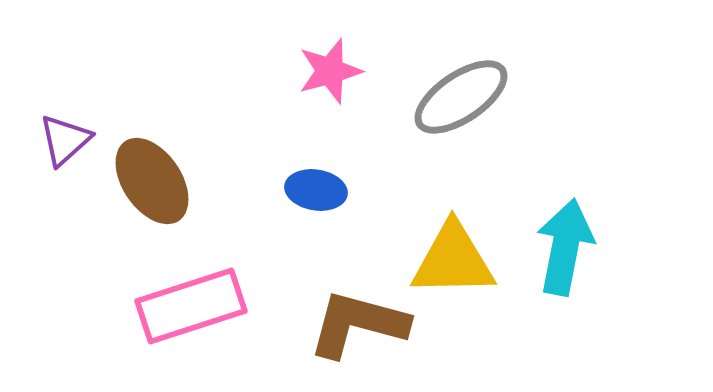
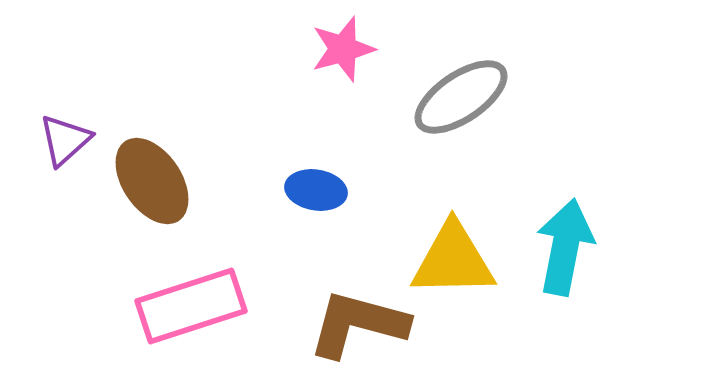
pink star: moved 13 px right, 22 px up
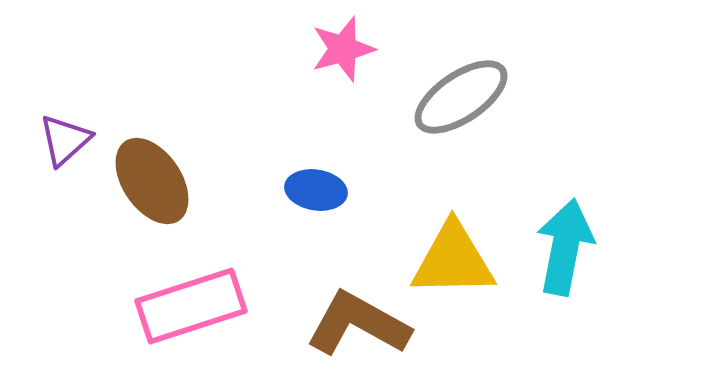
brown L-shape: rotated 14 degrees clockwise
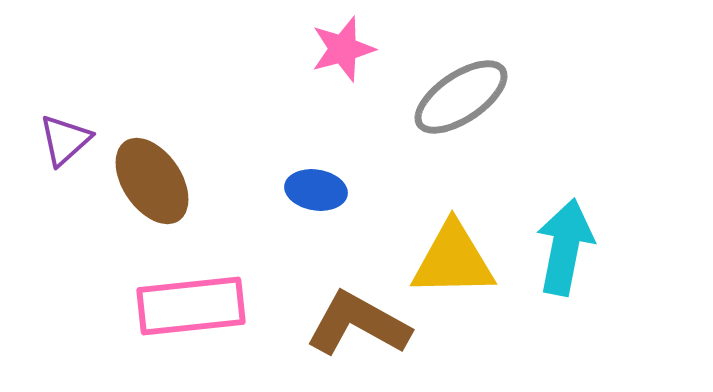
pink rectangle: rotated 12 degrees clockwise
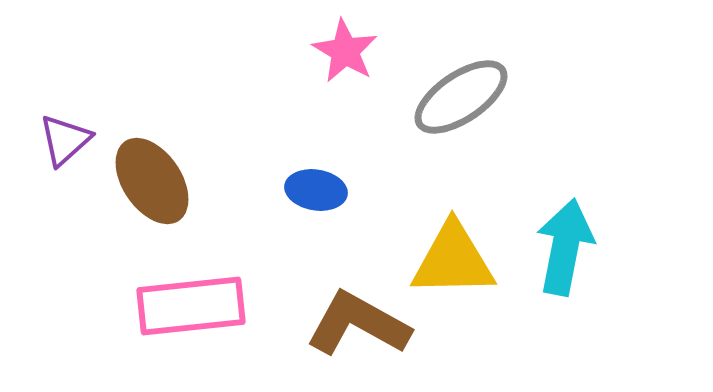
pink star: moved 2 px right, 2 px down; rotated 26 degrees counterclockwise
